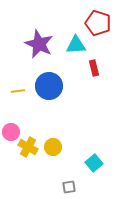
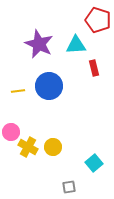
red pentagon: moved 3 px up
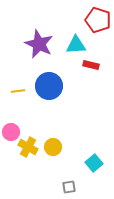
red rectangle: moved 3 px left, 3 px up; rotated 63 degrees counterclockwise
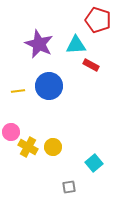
red rectangle: rotated 14 degrees clockwise
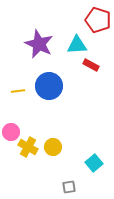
cyan triangle: moved 1 px right
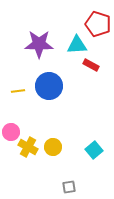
red pentagon: moved 4 px down
purple star: rotated 24 degrees counterclockwise
cyan square: moved 13 px up
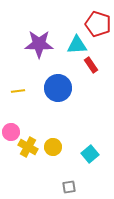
red rectangle: rotated 28 degrees clockwise
blue circle: moved 9 px right, 2 px down
cyan square: moved 4 px left, 4 px down
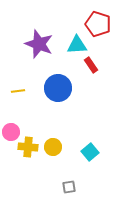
purple star: rotated 20 degrees clockwise
yellow cross: rotated 24 degrees counterclockwise
cyan square: moved 2 px up
